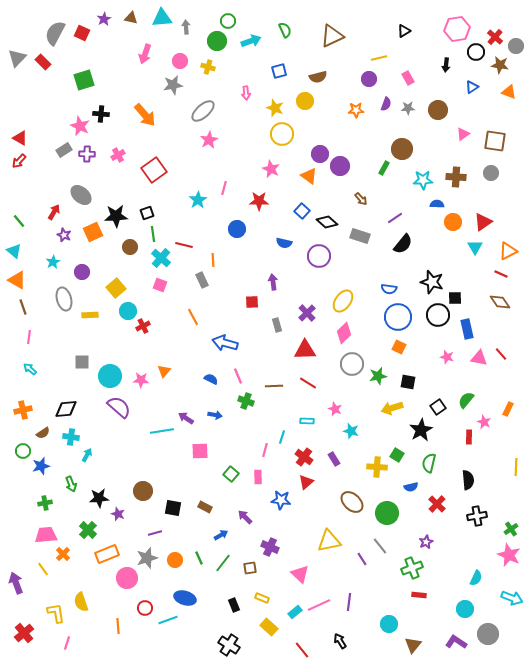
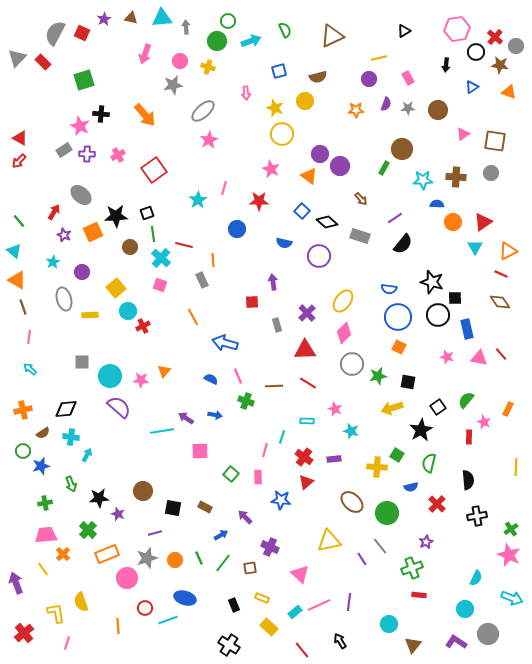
purple rectangle at (334, 459): rotated 64 degrees counterclockwise
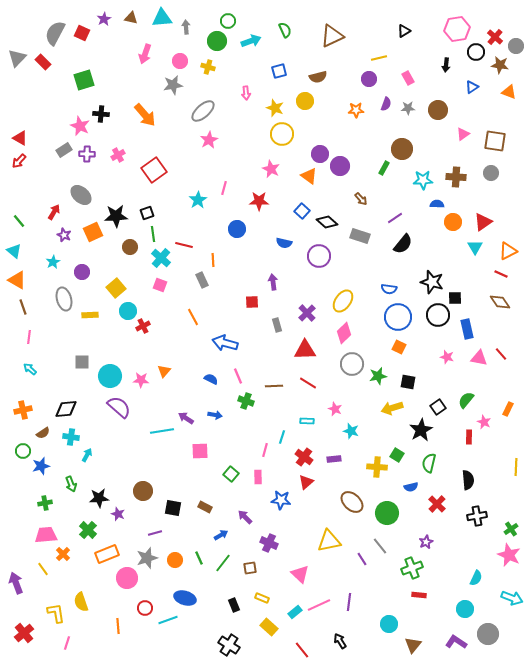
purple cross at (270, 547): moved 1 px left, 4 px up
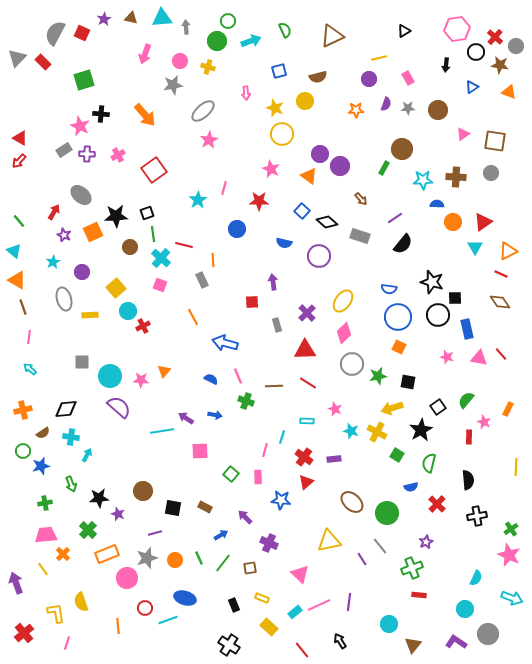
yellow cross at (377, 467): moved 35 px up; rotated 24 degrees clockwise
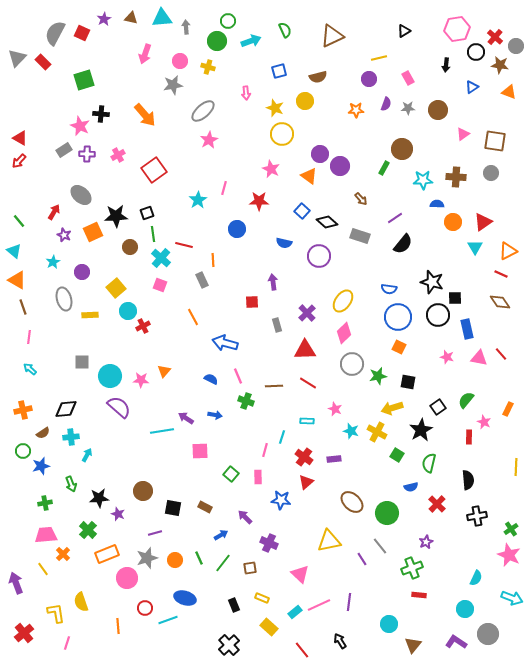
cyan cross at (71, 437): rotated 14 degrees counterclockwise
black cross at (229, 645): rotated 15 degrees clockwise
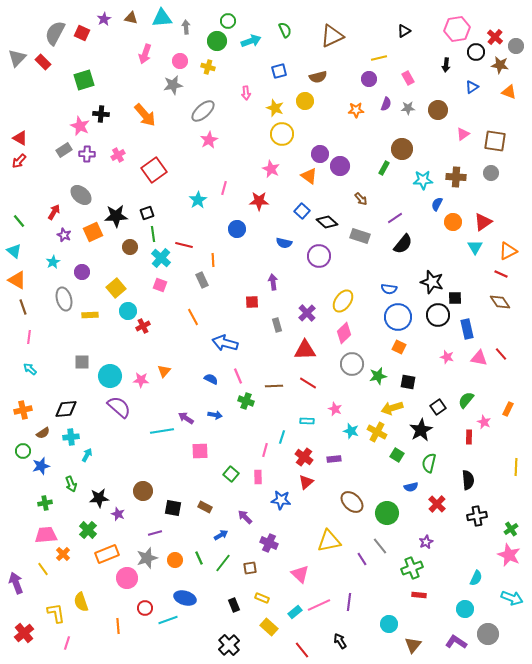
blue semicircle at (437, 204): rotated 64 degrees counterclockwise
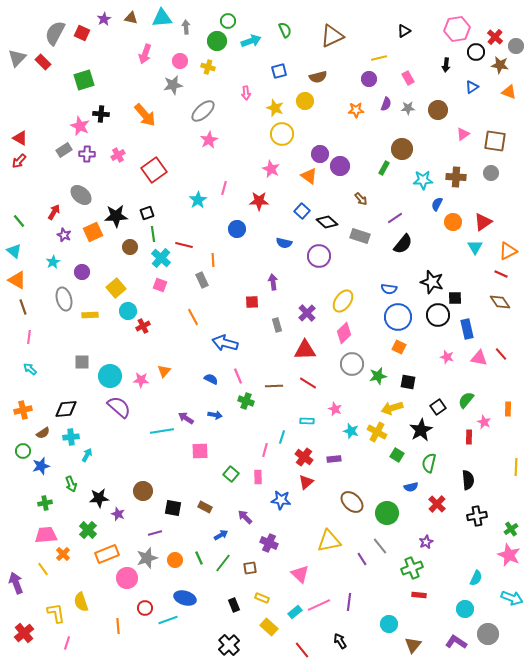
orange rectangle at (508, 409): rotated 24 degrees counterclockwise
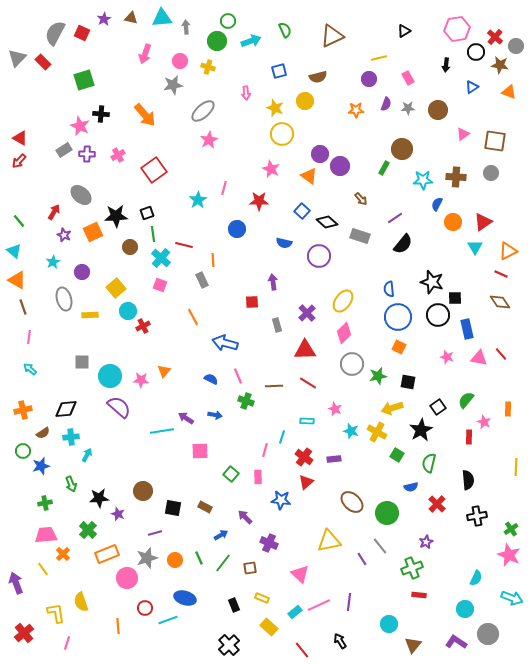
blue semicircle at (389, 289): rotated 77 degrees clockwise
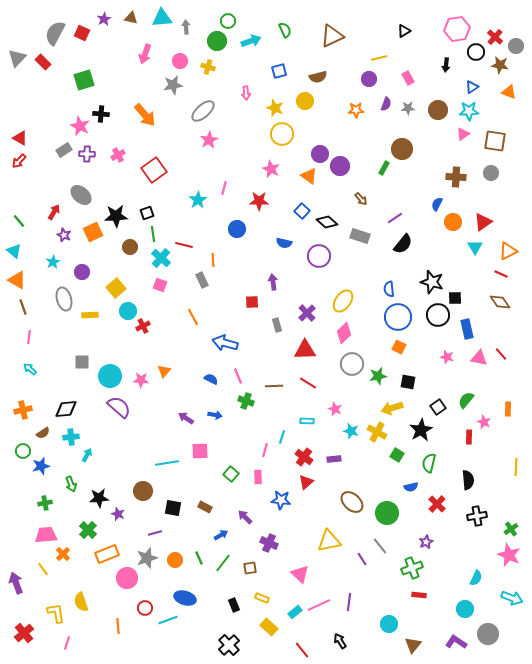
cyan star at (423, 180): moved 46 px right, 69 px up
cyan line at (162, 431): moved 5 px right, 32 px down
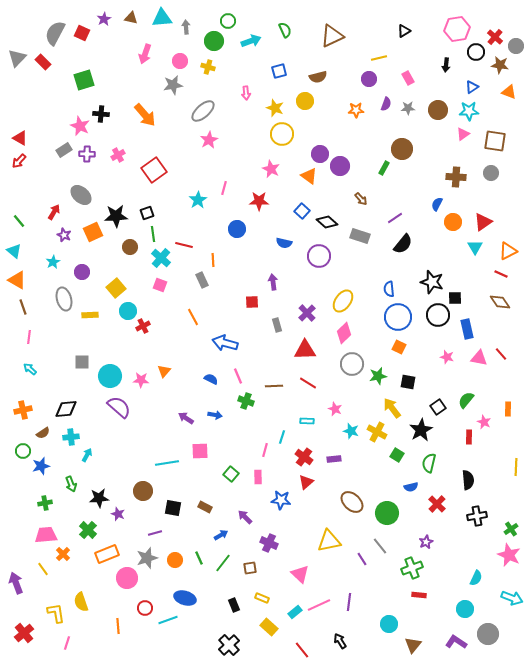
green circle at (217, 41): moved 3 px left
yellow arrow at (392, 408): rotated 70 degrees clockwise
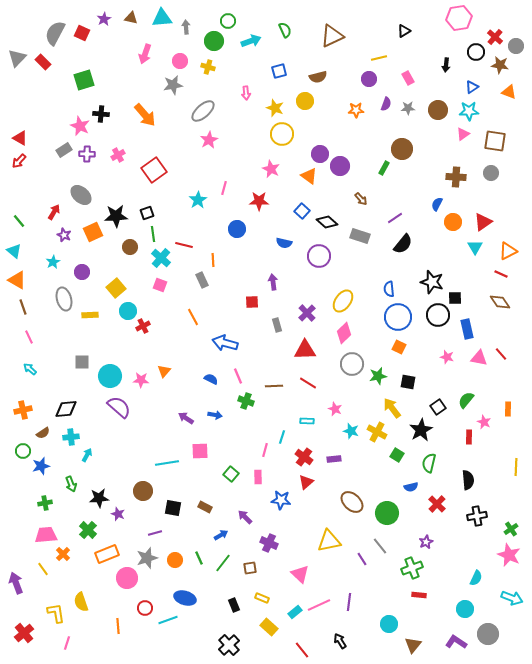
pink hexagon at (457, 29): moved 2 px right, 11 px up
pink line at (29, 337): rotated 32 degrees counterclockwise
